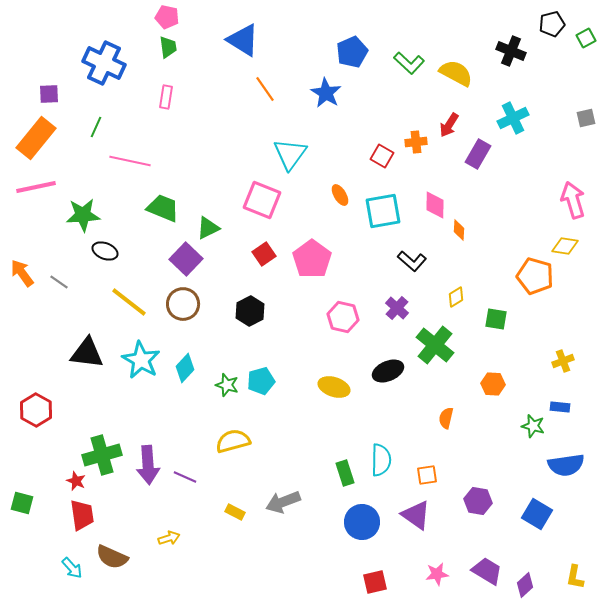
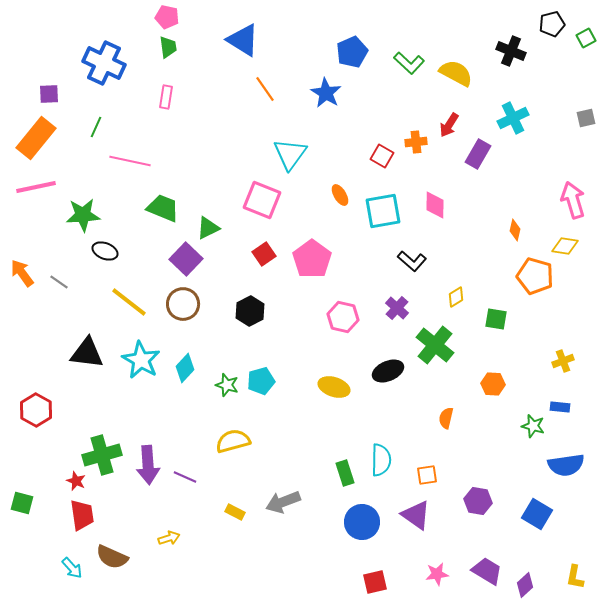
orange diamond at (459, 230): moved 56 px right; rotated 10 degrees clockwise
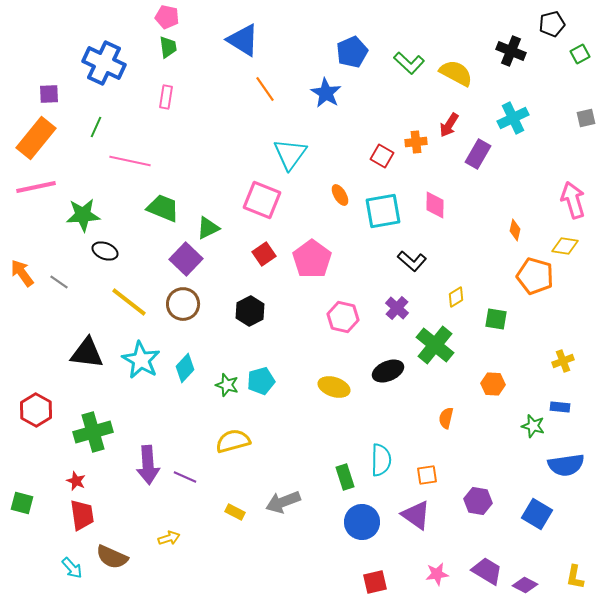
green square at (586, 38): moved 6 px left, 16 px down
green cross at (102, 455): moved 9 px left, 23 px up
green rectangle at (345, 473): moved 4 px down
purple diamond at (525, 585): rotated 70 degrees clockwise
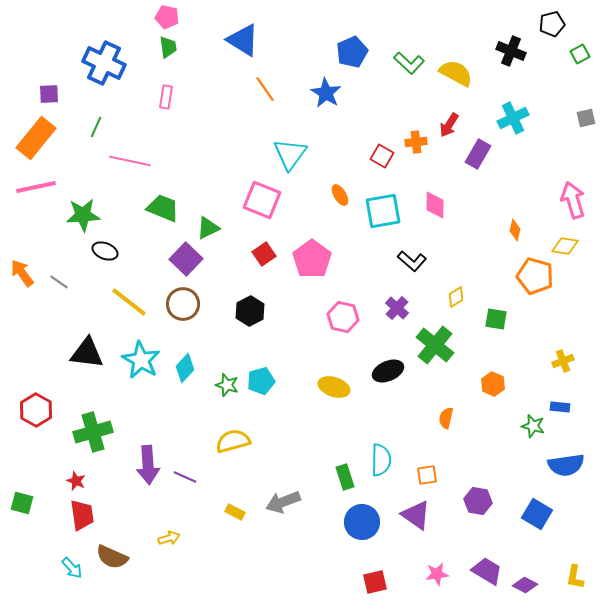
orange hexagon at (493, 384): rotated 20 degrees clockwise
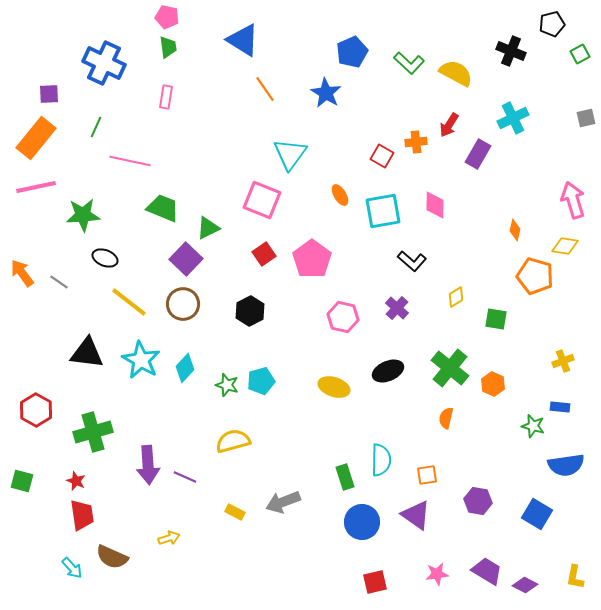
black ellipse at (105, 251): moved 7 px down
green cross at (435, 345): moved 15 px right, 23 px down
green square at (22, 503): moved 22 px up
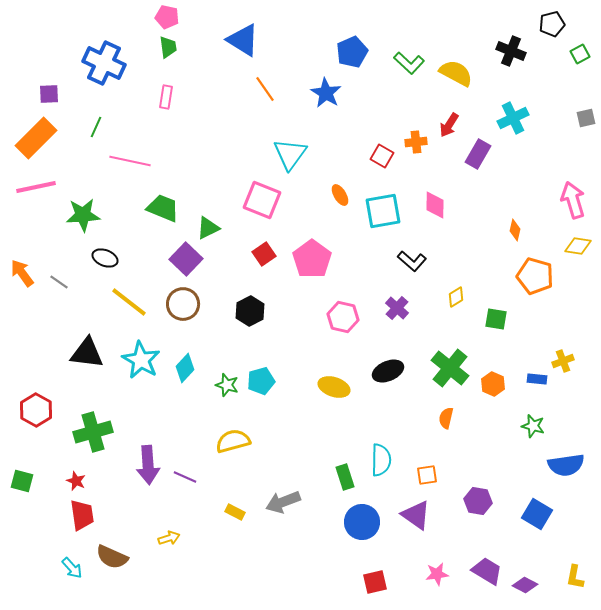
orange rectangle at (36, 138): rotated 6 degrees clockwise
yellow diamond at (565, 246): moved 13 px right
blue rectangle at (560, 407): moved 23 px left, 28 px up
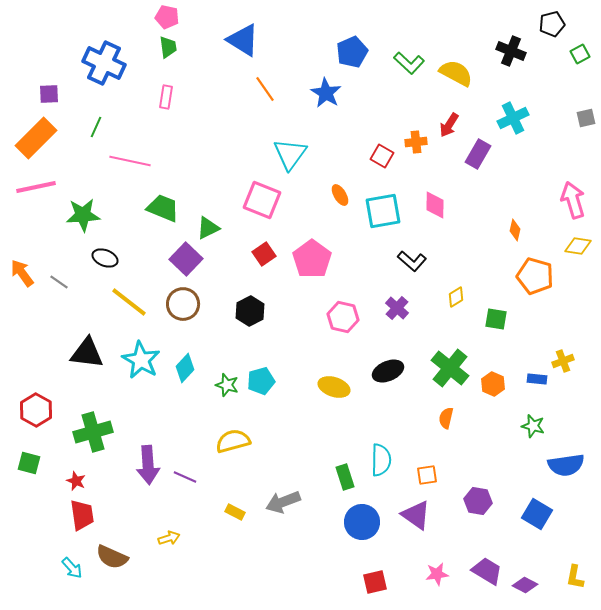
green square at (22, 481): moved 7 px right, 18 px up
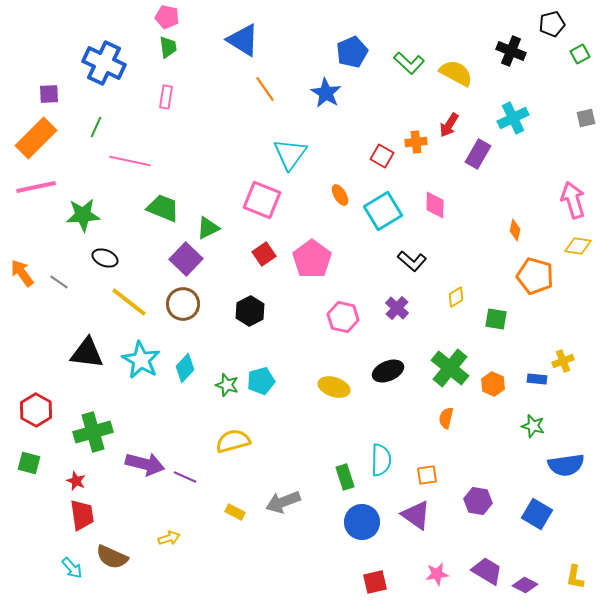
cyan square at (383, 211): rotated 21 degrees counterclockwise
purple arrow at (148, 465): moved 3 px left, 1 px up; rotated 72 degrees counterclockwise
